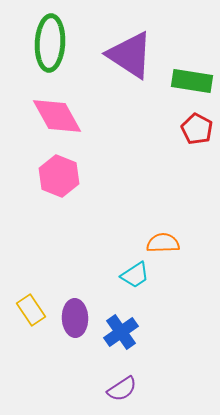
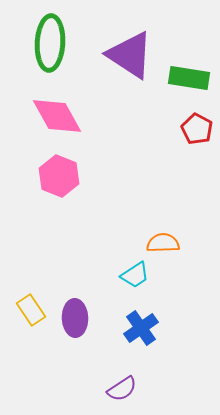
green rectangle: moved 3 px left, 3 px up
blue cross: moved 20 px right, 4 px up
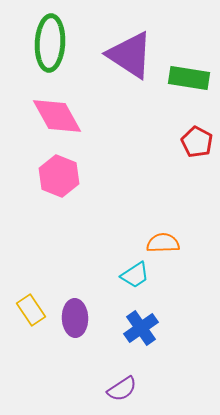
red pentagon: moved 13 px down
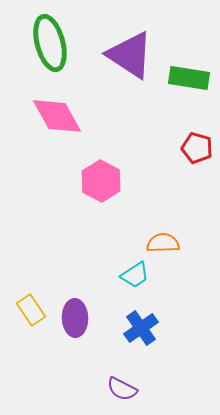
green ellipse: rotated 18 degrees counterclockwise
red pentagon: moved 6 px down; rotated 12 degrees counterclockwise
pink hexagon: moved 42 px right, 5 px down; rotated 6 degrees clockwise
purple semicircle: rotated 60 degrees clockwise
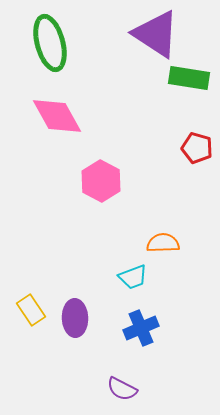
purple triangle: moved 26 px right, 21 px up
cyan trapezoid: moved 2 px left, 2 px down; rotated 12 degrees clockwise
blue cross: rotated 12 degrees clockwise
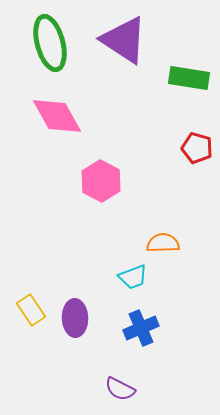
purple triangle: moved 32 px left, 6 px down
purple semicircle: moved 2 px left
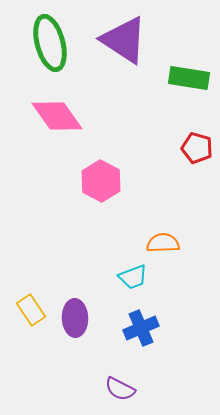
pink diamond: rotated 6 degrees counterclockwise
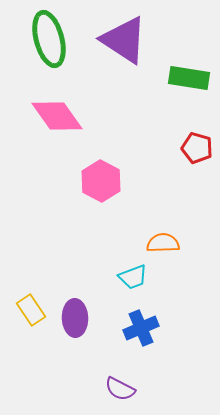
green ellipse: moved 1 px left, 4 px up
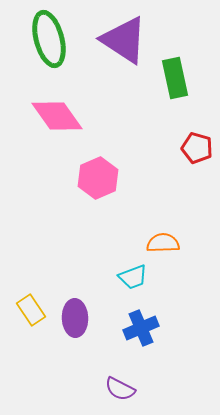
green rectangle: moved 14 px left; rotated 69 degrees clockwise
pink hexagon: moved 3 px left, 3 px up; rotated 9 degrees clockwise
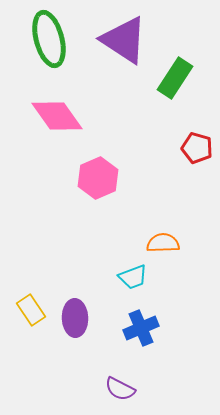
green rectangle: rotated 45 degrees clockwise
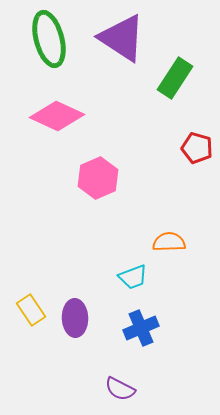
purple triangle: moved 2 px left, 2 px up
pink diamond: rotated 30 degrees counterclockwise
orange semicircle: moved 6 px right, 1 px up
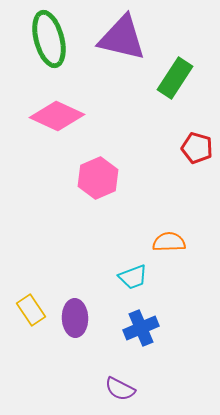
purple triangle: rotated 20 degrees counterclockwise
